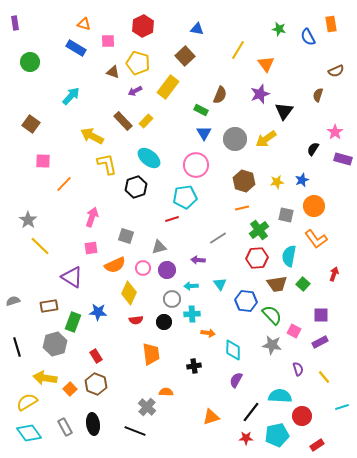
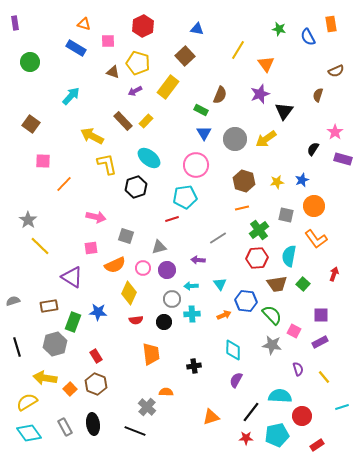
pink arrow at (92, 217): moved 4 px right; rotated 84 degrees clockwise
orange arrow at (208, 333): moved 16 px right, 18 px up; rotated 32 degrees counterclockwise
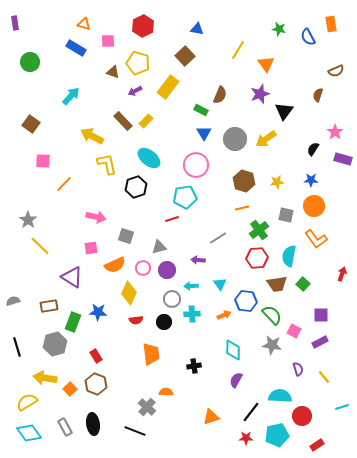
blue star at (302, 180): moved 9 px right; rotated 24 degrees clockwise
red arrow at (334, 274): moved 8 px right
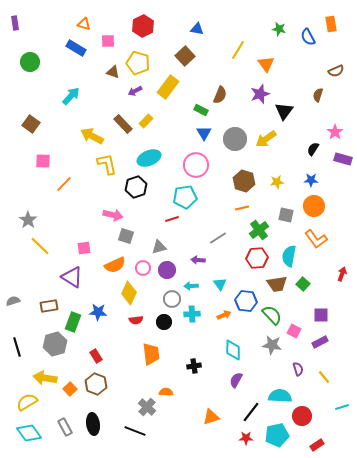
brown rectangle at (123, 121): moved 3 px down
cyan ellipse at (149, 158): rotated 60 degrees counterclockwise
pink arrow at (96, 217): moved 17 px right, 2 px up
pink square at (91, 248): moved 7 px left
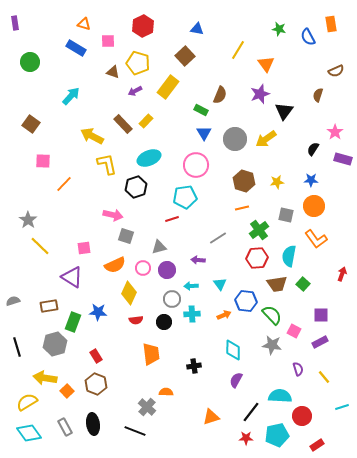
orange square at (70, 389): moved 3 px left, 2 px down
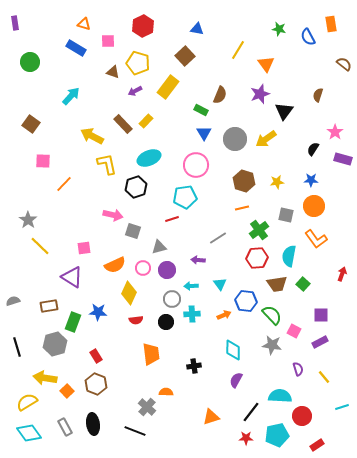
brown semicircle at (336, 71): moved 8 px right, 7 px up; rotated 119 degrees counterclockwise
gray square at (126, 236): moved 7 px right, 5 px up
black circle at (164, 322): moved 2 px right
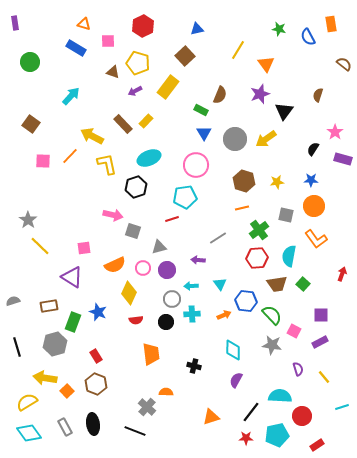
blue triangle at (197, 29): rotated 24 degrees counterclockwise
orange line at (64, 184): moved 6 px right, 28 px up
blue star at (98, 312): rotated 18 degrees clockwise
black cross at (194, 366): rotated 24 degrees clockwise
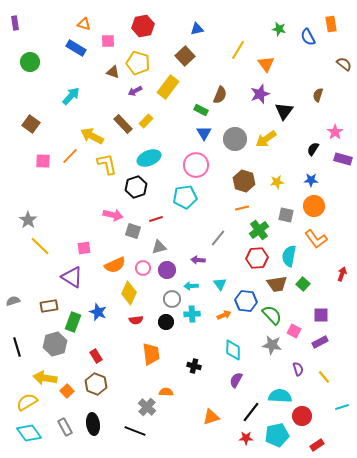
red hexagon at (143, 26): rotated 15 degrees clockwise
red line at (172, 219): moved 16 px left
gray line at (218, 238): rotated 18 degrees counterclockwise
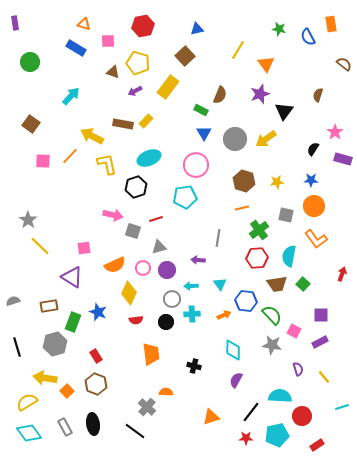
brown rectangle at (123, 124): rotated 36 degrees counterclockwise
gray line at (218, 238): rotated 30 degrees counterclockwise
black line at (135, 431): rotated 15 degrees clockwise
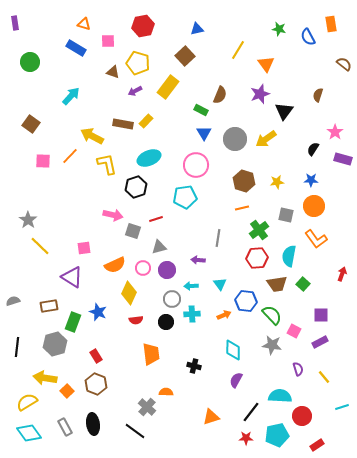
black line at (17, 347): rotated 24 degrees clockwise
